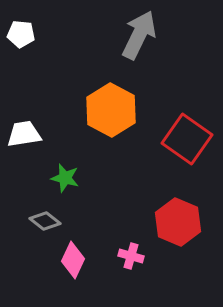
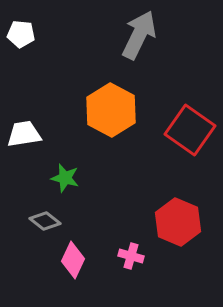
red square: moved 3 px right, 9 px up
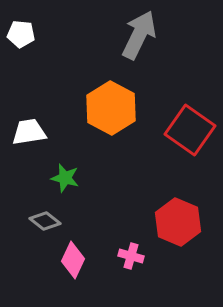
orange hexagon: moved 2 px up
white trapezoid: moved 5 px right, 2 px up
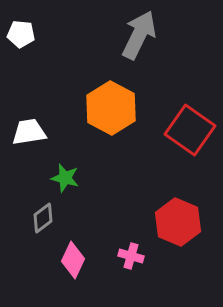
gray diamond: moved 2 px left, 3 px up; rotated 76 degrees counterclockwise
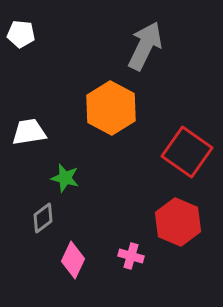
gray arrow: moved 6 px right, 11 px down
red square: moved 3 px left, 22 px down
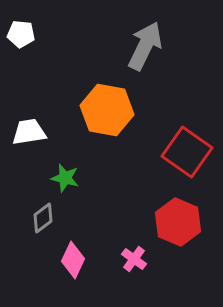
orange hexagon: moved 4 px left, 2 px down; rotated 18 degrees counterclockwise
pink cross: moved 3 px right, 3 px down; rotated 20 degrees clockwise
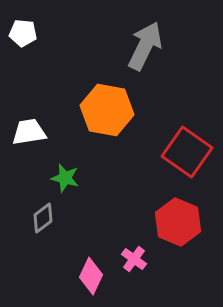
white pentagon: moved 2 px right, 1 px up
pink diamond: moved 18 px right, 16 px down
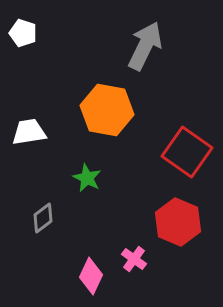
white pentagon: rotated 12 degrees clockwise
green star: moved 22 px right; rotated 12 degrees clockwise
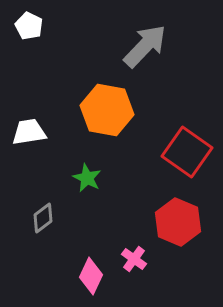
white pentagon: moved 6 px right, 7 px up; rotated 8 degrees clockwise
gray arrow: rotated 18 degrees clockwise
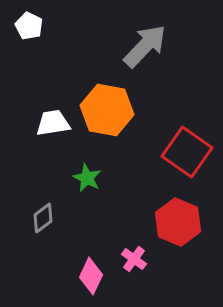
white trapezoid: moved 24 px right, 9 px up
